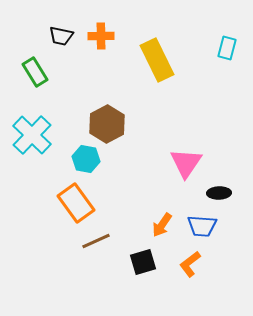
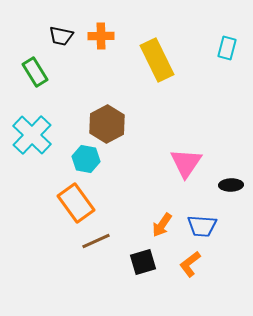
black ellipse: moved 12 px right, 8 px up
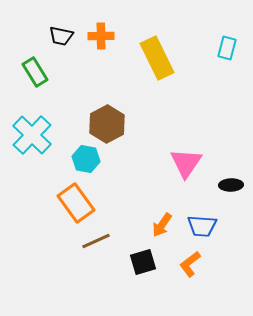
yellow rectangle: moved 2 px up
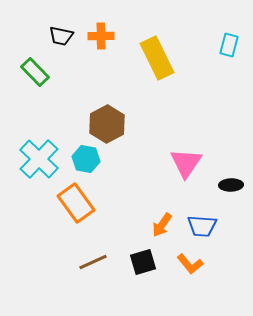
cyan rectangle: moved 2 px right, 3 px up
green rectangle: rotated 12 degrees counterclockwise
cyan cross: moved 7 px right, 24 px down
brown line: moved 3 px left, 21 px down
orange L-shape: rotated 92 degrees counterclockwise
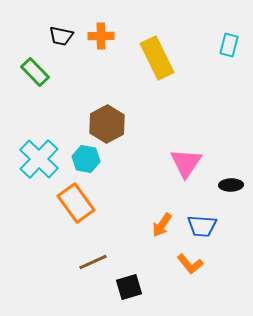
black square: moved 14 px left, 25 px down
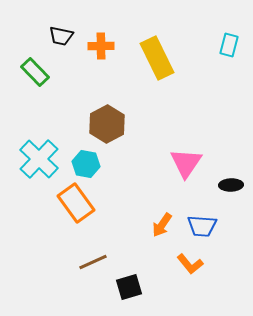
orange cross: moved 10 px down
cyan hexagon: moved 5 px down
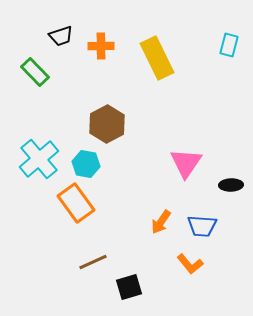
black trapezoid: rotated 30 degrees counterclockwise
cyan cross: rotated 6 degrees clockwise
orange arrow: moved 1 px left, 3 px up
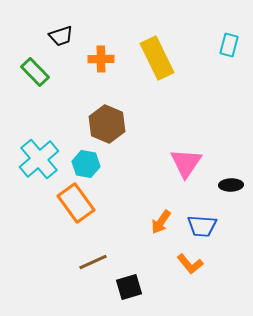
orange cross: moved 13 px down
brown hexagon: rotated 9 degrees counterclockwise
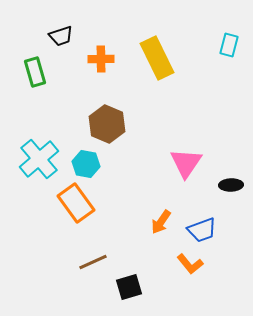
green rectangle: rotated 28 degrees clockwise
blue trapezoid: moved 4 px down; rotated 24 degrees counterclockwise
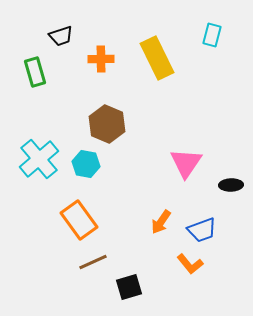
cyan rectangle: moved 17 px left, 10 px up
orange rectangle: moved 3 px right, 17 px down
